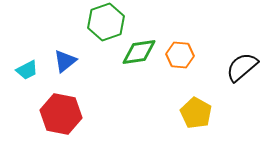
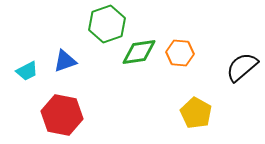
green hexagon: moved 1 px right, 2 px down
orange hexagon: moved 2 px up
blue triangle: rotated 20 degrees clockwise
cyan trapezoid: moved 1 px down
red hexagon: moved 1 px right, 1 px down
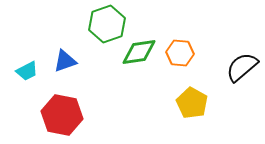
yellow pentagon: moved 4 px left, 10 px up
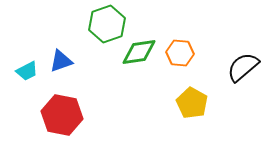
blue triangle: moved 4 px left
black semicircle: moved 1 px right
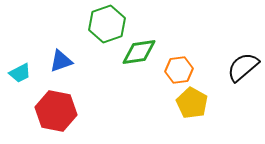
orange hexagon: moved 1 px left, 17 px down; rotated 12 degrees counterclockwise
cyan trapezoid: moved 7 px left, 2 px down
red hexagon: moved 6 px left, 4 px up
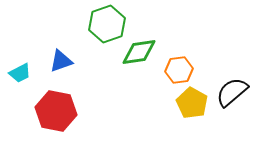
black semicircle: moved 11 px left, 25 px down
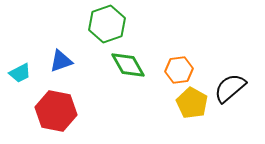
green diamond: moved 11 px left, 13 px down; rotated 69 degrees clockwise
black semicircle: moved 2 px left, 4 px up
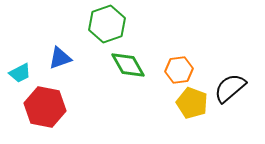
blue triangle: moved 1 px left, 3 px up
yellow pentagon: rotated 8 degrees counterclockwise
red hexagon: moved 11 px left, 4 px up
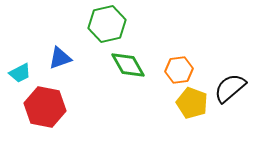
green hexagon: rotated 6 degrees clockwise
